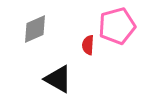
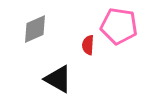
pink pentagon: moved 2 px right; rotated 24 degrees clockwise
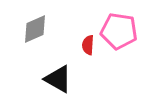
pink pentagon: moved 5 px down
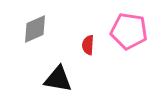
pink pentagon: moved 10 px right
black triangle: rotated 20 degrees counterclockwise
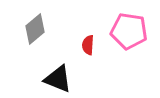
gray diamond: rotated 16 degrees counterclockwise
black triangle: rotated 12 degrees clockwise
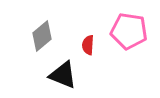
gray diamond: moved 7 px right, 7 px down
black triangle: moved 5 px right, 4 px up
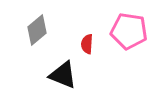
gray diamond: moved 5 px left, 6 px up
red semicircle: moved 1 px left, 1 px up
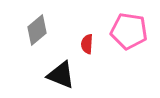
black triangle: moved 2 px left
